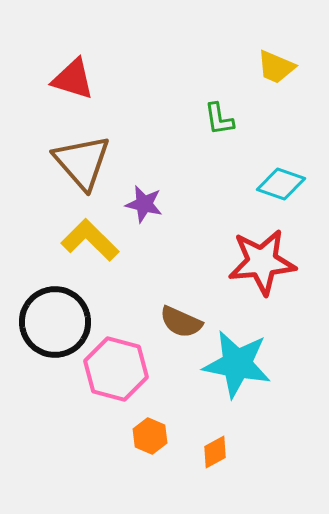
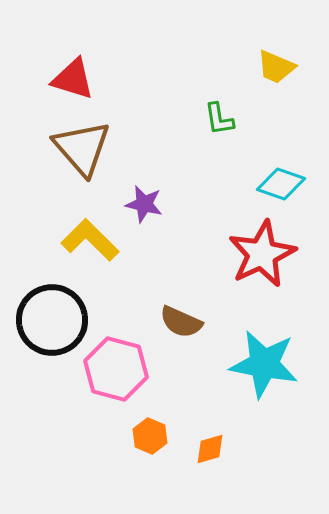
brown triangle: moved 14 px up
red star: moved 8 px up; rotated 20 degrees counterclockwise
black circle: moved 3 px left, 2 px up
cyan star: moved 27 px right
orange diamond: moved 5 px left, 3 px up; rotated 12 degrees clockwise
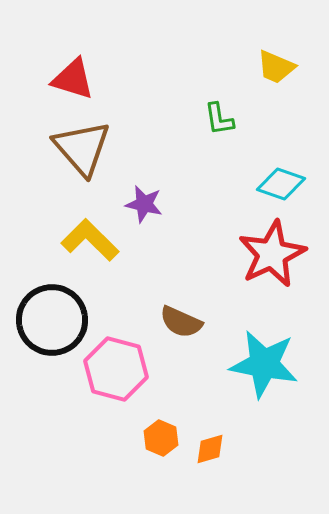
red star: moved 10 px right
orange hexagon: moved 11 px right, 2 px down
